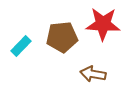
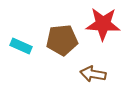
brown pentagon: moved 3 px down
cyan rectangle: rotated 70 degrees clockwise
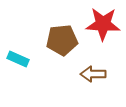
cyan rectangle: moved 3 px left, 13 px down
brown arrow: rotated 10 degrees counterclockwise
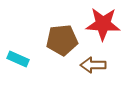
brown arrow: moved 9 px up
